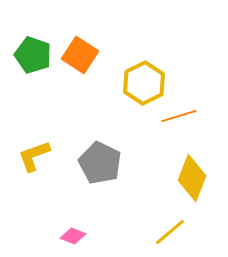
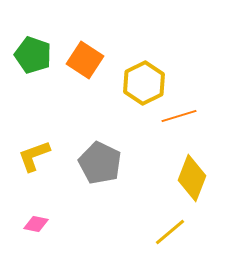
orange square: moved 5 px right, 5 px down
pink diamond: moved 37 px left, 12 px up; rotated 10 degrees counterclockwise
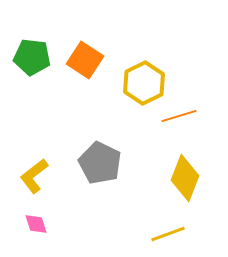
green pentagon: moved 1 px left, 2 px down; rotated 12 degrees counterclockwise
yellow L-shape: moved 20 px down; rotated 18 degrees counterclockwise
yellow diamond: moved 7 px left
pink diamond: rotated 60 degrees clockwise
yellow line: moved 2 px left, 2 px down; rotated 20 degrees clockwise
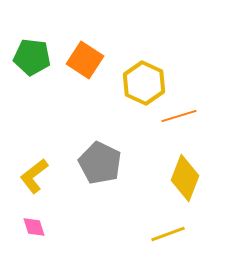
yellow hexagon: rotated 9 degrees counterclockwise
pink diamond: moved 2 px left, 3 px down
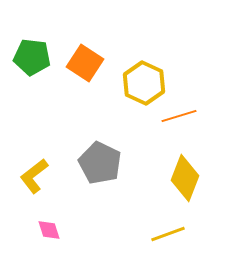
orange square: moved 3 px down
pink diamond: moved 15 px right, 3 px down
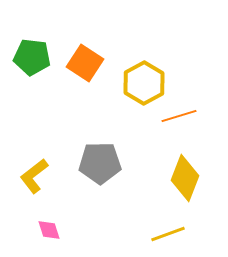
yellow hexagon: rotated 6 degrees clockwise
gray pentagon: rotated 27 degrees counterclockwise
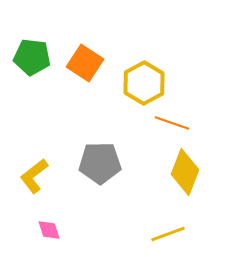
orange line: moved 7 px left, 7 px down; rotated 36 degrees clockwise
yellow diamond: moved 6 px up
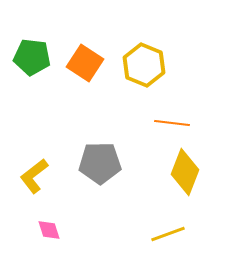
yellow hexagon: moved 18 px up; rotated 9 degrees counterclockwise
orange line: rotated 12 degrees counterclockwise
